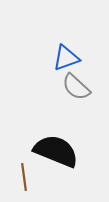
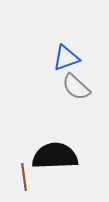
black semicircle: moved 1 px left, 5 px down; rotated 24 degrees counterclockwise
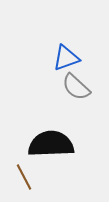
black semicircle: moved 4 px left, 12 px up
brown line: rotated 20 degrees counterclockwise
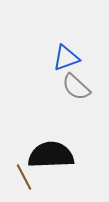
black semicircle: moved 11 px down
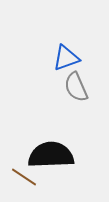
gray semicircle: rotated 24 degrees clockwise
brown line: rotated 28 degrees counterclockwise
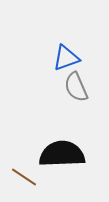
black semicircle: moved 11 px right, 1 px up
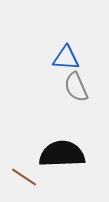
blue triangle: rotated 24 degrees clockwise
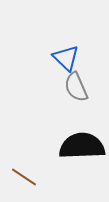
blue triangle: rotated 40 degrees clockwise
black semicircle: moved 20 px right, 8 px up
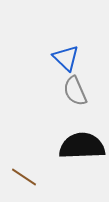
gray semicircle: moved 1 px left, 4 px down
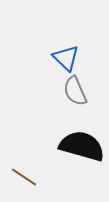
black semicircle: rotated 18 degrees clockwise
